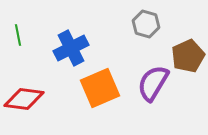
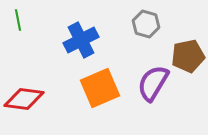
green line: moved 15 px up
blue cross: moved 10 px right, 8 px up
brown pentagon: rotated 12 degrees clockwise
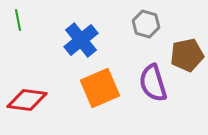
blue cross: rotated 12 degrees counterclockwise
brown pentagon: moved 1 px left, 1 px up
purple semicircle: rotated 48 degrees counterclockwise
red diamond: moved 3 px right, 1 px down
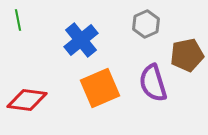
gray hexagon: rotated 20 degrees clockwise
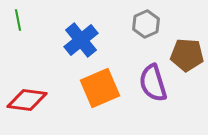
brown pentagon: rotated 16 degrees clockwise
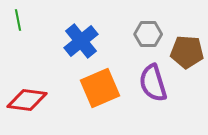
gray hexagon: moved 2 px right, 10 px down; rotated 24 degrees clockwise
blue cross: moved 1 px down
brown pentagon: moved 3 px up
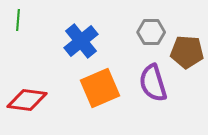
green line: rotated 15 degrees clockwise
gray hexagon: moved 3 px right, 2 px up
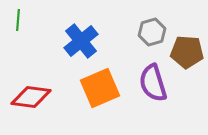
gray hexagon: moved 1 px right; rotated 16 degrees counterclockwise
red diamond: moved 4 px right, 3 px up
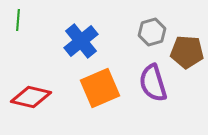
red diamond: rotated 6 degrees clockwise
